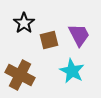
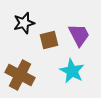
black star: rotated 20 degrees clockwise
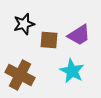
black star: moved 1 px down
purple trapezoid: rotated 85 degrees clockwise
brown square: rotated 18 degrees clockwise
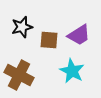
black star: moved 2 px left, 3 px down
brown cross: moved 1 px left
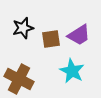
black star: moved 1 px right, 1 px down
brown square: moved 2 px right, 1 px up; rotated 12 degrees counterclockwise
brown cross: moved 4 px down
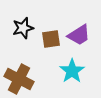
cyan star: rotated 10 degrees clockwise
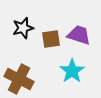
purple trapezoid: rotated 130 degrees counterclockwise
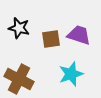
black star: moved 4 px left; rotated 30 degrees clockwise
cyan star: moved 1 px left, 3 px down; rotated 15 degrees clockwise
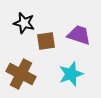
black star: moved 5 px right, 5 px up
brown square: moved 5 px left, 2 px down
brown cross: moved 2 px right, 5 px up
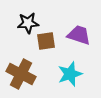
black star: moved 4 px right; rotated 20 degrees counterclockwise
cyan star: moved 1 px left
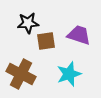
cyan star: moved 1 px left
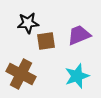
purple trapezoid: rotated 40 degrees counterclockwise
cyan star: moved 8 px right, 2 px down
